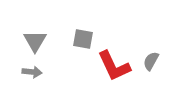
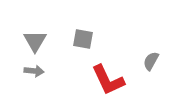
red L-shape: moved 6 px left, 14 px down
gray arrow: moved 2 px right, 1 px up
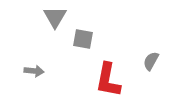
gray triangle: moved 20 px right, 24 px up
red L-shape: rotated 36 degrees clockwise
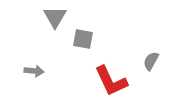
red L-shape: moved 3 px right, 1 px down; rotated 36 degrees counterclockwise
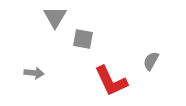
gray arrow: moved 2 px down
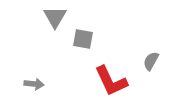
gray arrow: moved 11 px down
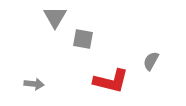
red L-shape: rotated 51 degrees counterclockwise
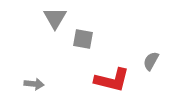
gray triangle: moved 1 px down
red L-shape: moved 1 px right, 1 px up
